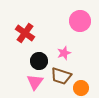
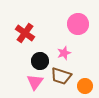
pink circle: moved 2 px left, 3 px down
black circle: moved 1 px right
orange circle: moved 4 px right, 2 px up
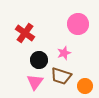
black circle: moved 1 px left, 1 px up
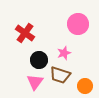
brown trapezoid: moved 1 px left, 1 px up
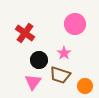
pink circle: moved 3 px left
pink star: rotated 16 degrees counterclockwise
pink triangle: moved 2 px left
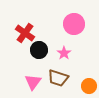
pink circle: moved 1 px left
black circle: moved 10 px up
brown trapezoid: moved 2 px left, 3 px down
orange circle: moved 4 px right
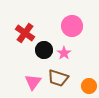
pink circle: moved 2 px left, 2 px down
black circle: moved 5 px right
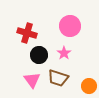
pink circle: moved 2 px left
red cross: moved 2 px right; rotated 18 degrees counterclockwise
black circle: moved 5 px left, 5 px down
pink triangle: moved 1 px left, 2 px up; rotated 12 degrees counterclockwise
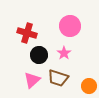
pink triangle: rotated 24 degrees clockwise
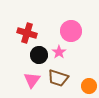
pink circle: moved 1 px right, 5 px down
pink star: moved 5 px left, 1 px up
pink triangle: rotated 12 degrees counterclockwise
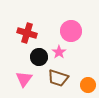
black circle: moved 2 px down
pink triangle: moved 8 px left, 1 px up
orange circle: moved 1 px left, 1 px up
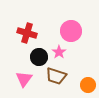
brown trapezoid: moved 2 px left, 2 px up
